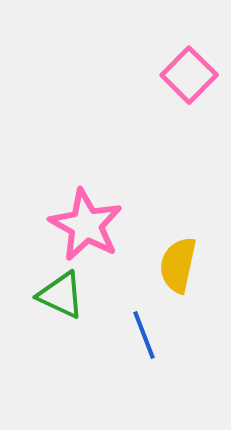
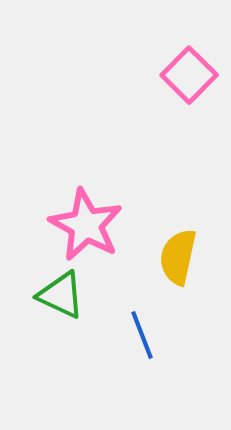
yellow semicircle: moved 8 px up
blue line: moved 2 px left
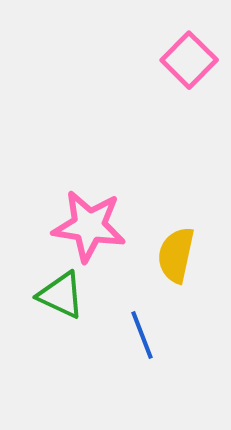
pink square: moved 15 px up
pink star: moved 3 px right, 1 px down; rotated 20 degrees counterclockwise
yellow semicircle: moved 2 px left, 2 px up
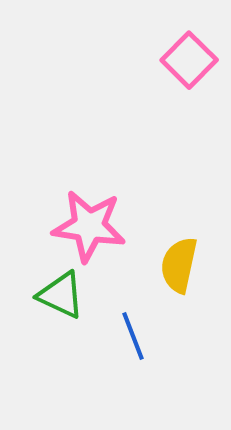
yellow semicircle: moved 3 px right, 10 px down
blue line: moved 9 px left, 1 px down
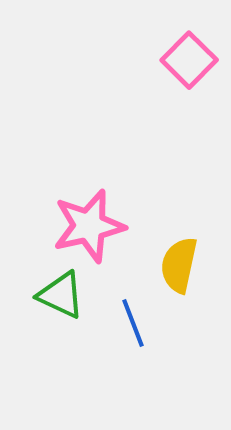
pink star: rotated 22 degrees counterclockwise
blue line: moved 13 px up
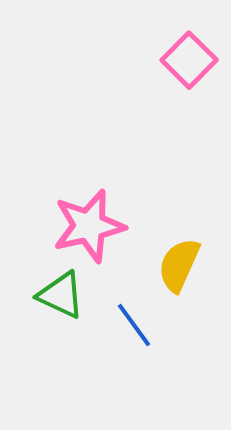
yellow semicircle: rotated 12 degrees clockwise
blue line: moved 1 px right, 2 px down; rotated 15 degrees counterclockwise
